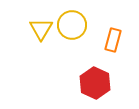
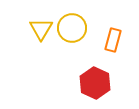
yellow circle: moved 3 px down
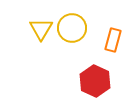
red hexagon: moved 2 px up
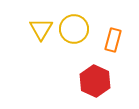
yellow circle: moved 2 px right, 1 px down
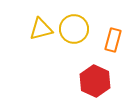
yellow triangle: rotated 45 degrees clockwise
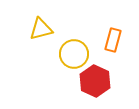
yellow circle: moved 25 px down
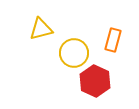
yellow circle: moved 1 px up
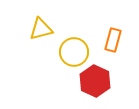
yellow circle: moved 1 px up
